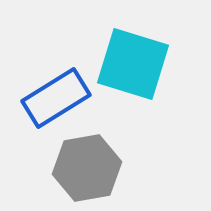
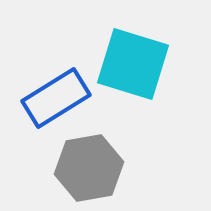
gray hexagon: moved 2 px right
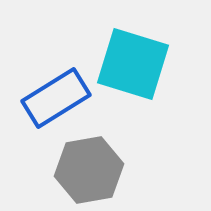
gray hexagon: moved 2 px down
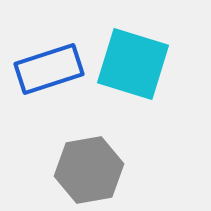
blue rectangle: moved 7 px left, 29 px up; rotated 14 degrees clockwise
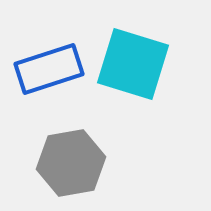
gray hexagon: moved 18 px left, 7 px up
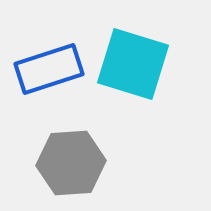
gray hexagon: rotated 6 degrees clockwise
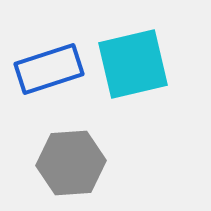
cyan square: rotated 30 degrees counterclockwise
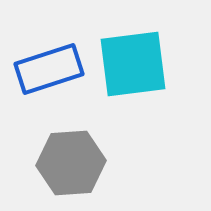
cyan square: rotated 6 degrees clockwise
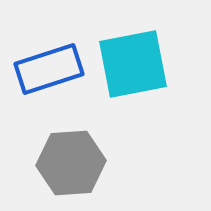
cyan square: rotated 4 degrees counterclockwise
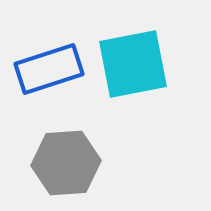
gray hexagon: moved 5 px left
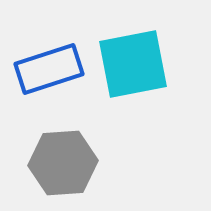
gray hexagon: moved 3 px left
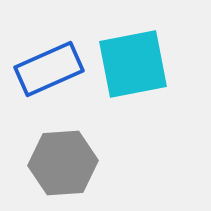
blue rectangle: rotated 6 degrees counterclockwise
